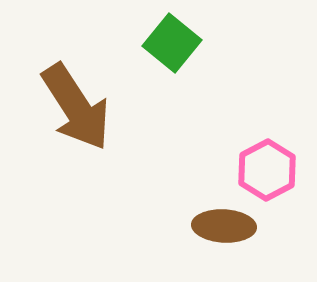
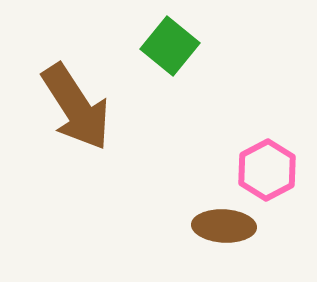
green square: moved 2 px left, 3 px down
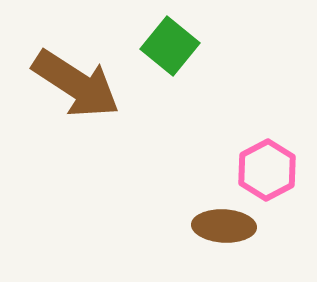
brown arrow: moved 23 px up; rotated 24 degrees counterclockwise
